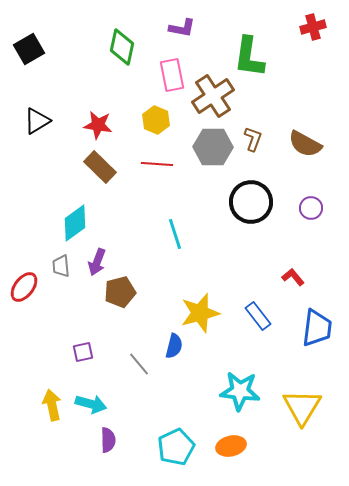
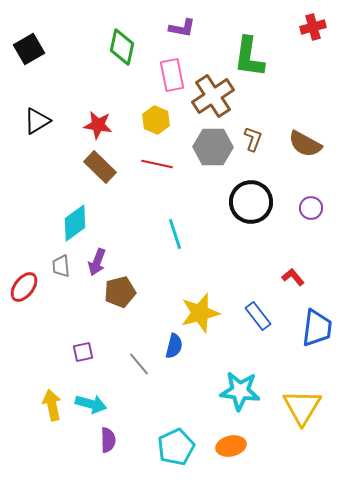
red line: rotated 8 degrees clockwise
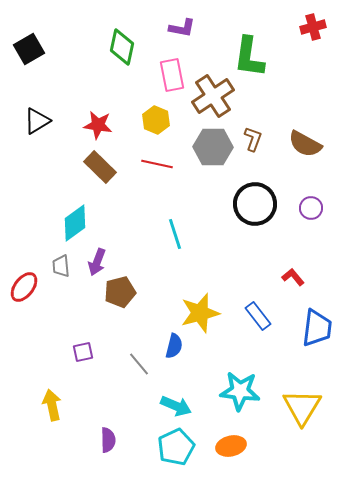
black circle: moved 4 px right, 2 px down
cyan arrow: moved 85 px right, 2 px down; rotated 8 degrees clockwise
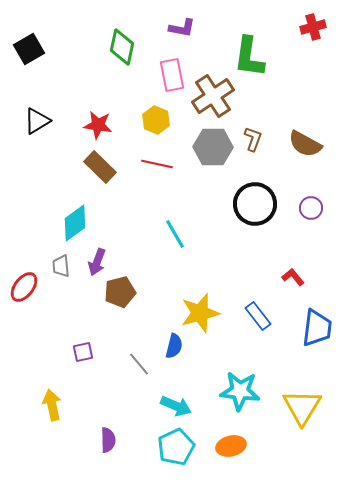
cyan line: rotated 12 degrees counterclockwise
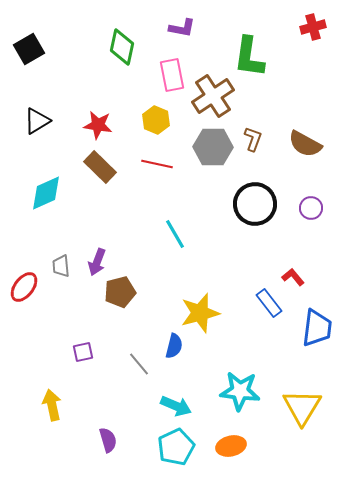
cyan diamond: moved 29 px left, 30 px up; rotated 12 degrees clockwise
blue rectangle: moved 11 px right, 13 px up
purple semicircle: rotated 15 degrees counterclockwise
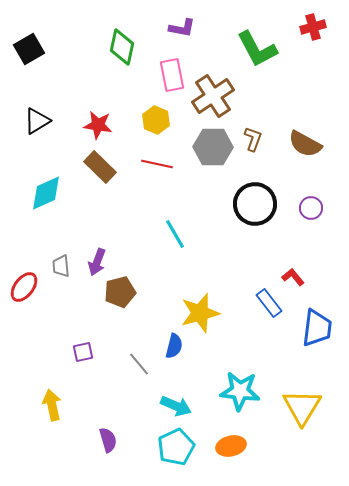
green L-shape: moved 8 px right, 8 px up; rotated 36 degrees counterclockwise
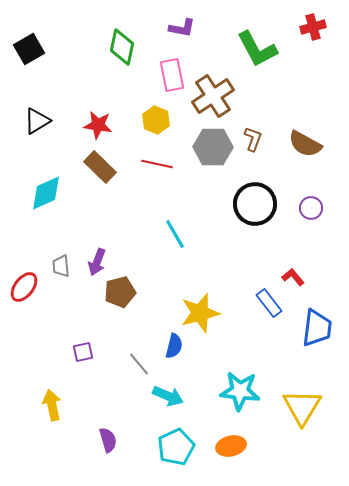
cyan arrow: moved 8 px left, 10 px up
